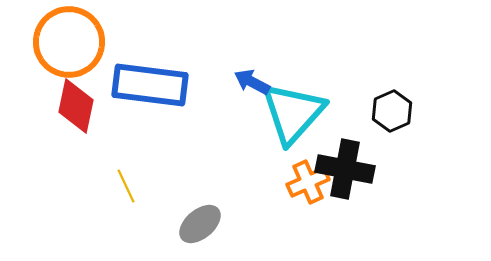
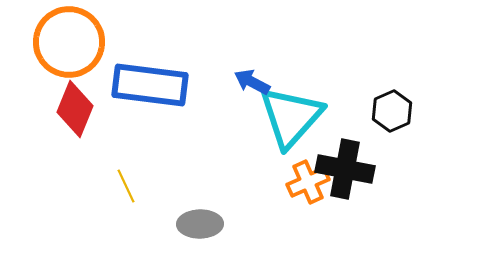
red diamond: moved 1 px left, 3 px down; rotated 10 degrees clockwise
cyan triangle: moved 2 px left, 4 px down
gray ellipse: rotated 39 degrees clockwise
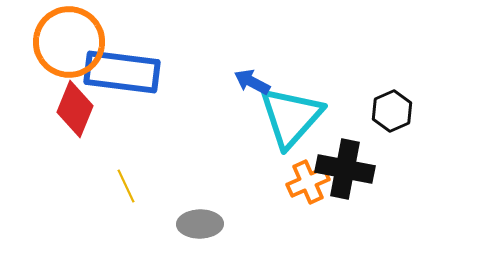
blue rectangle: moved 28 px left, 13 px up
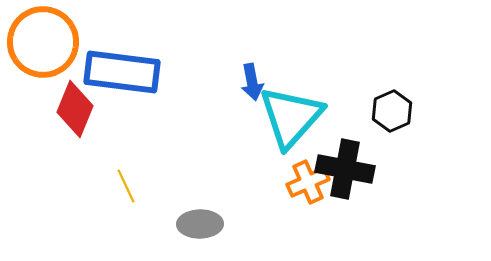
orange circle: moved 26 px left
blue arrow: rotated 129 degrees counterclockwise
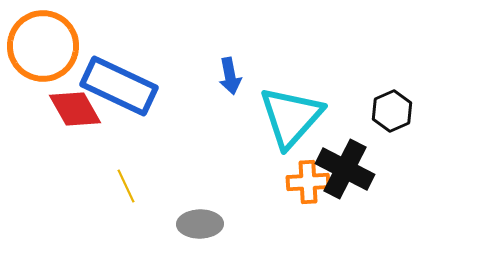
orange circle: moved 4 px down
blue rectangle: moved 3 px left, 14 px down; rotated 18 degrees clockwise
blue arrow: moved 22 px left, 6 px up
red diamond: rotated 52 degrees counterclockwise
black cross: rotated 16 degrees clockwise
orange cross: rotated 21 degrees clockwise
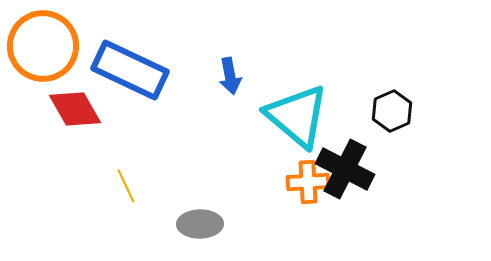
blue rectangle: moved 11 px right, 16 px up
cyan triangle: moved 6 px right, 1 px up; rotated 32 degrees counterclockwise
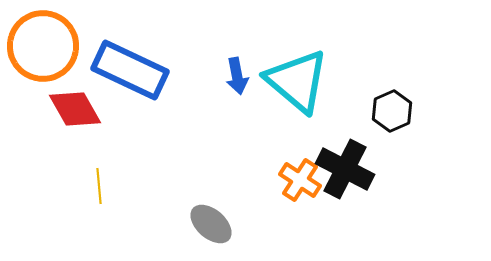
blue arrow: moved 7 px right
cyan triangle: moved 35 px up
orange cross: moved 8 px left, 2 px up; rotated 36 degrees clockwise
yellow line: moved 27 px left; rotated 20 degrees clockwise
gray ellipse: moved 11 px right; rotated 42 degrees clockwise
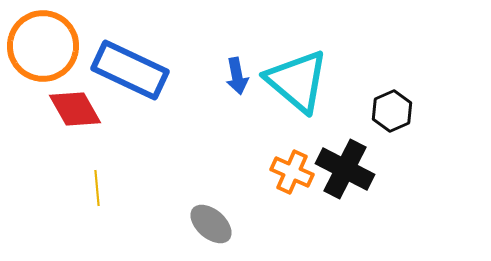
orange cross: moved 8 px left, 8 px up; rotated 9 degrees counterclockwise
yellow line: moved 2 px left, 2 px down
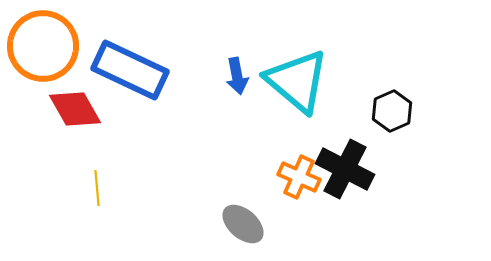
orange cross: moved 7 px right, 5 px down
gray ellipse: moved 32 px right
